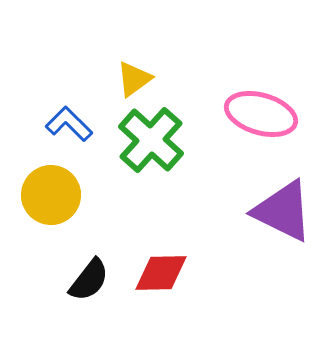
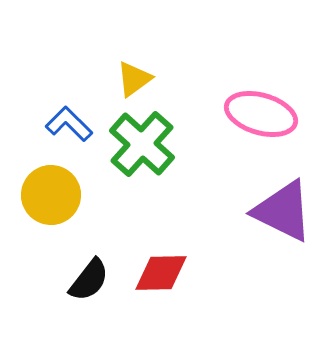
green cross: moved 9 px left, 4 px down
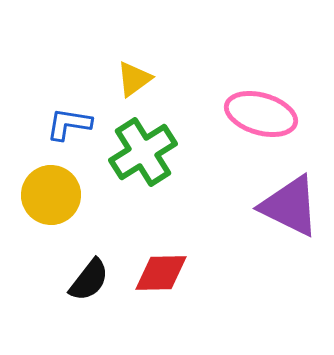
blue L-shape: rotated 36 degrees counterclockwise
green cross: moved 1 px right, 8 px down; rotated 16 degrees clockwise
purple triangle: moved 7 px right, 5 px up
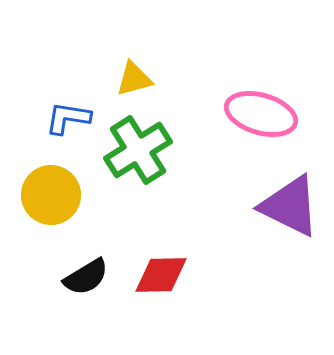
yellow triangle: rotated 21 degrees clockwise
blue L-shape: moved 1 px left, 6 px up
green cross: moved 5 px left, 2 px up
red diamond: moved 2 px down
black semicircle: moved 3 px left, 3 px up; rotated 21 degrees clockwise
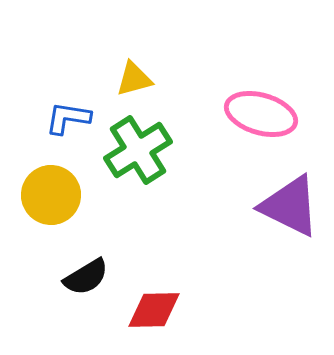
red diamond: moved 7 px left, 35 px down
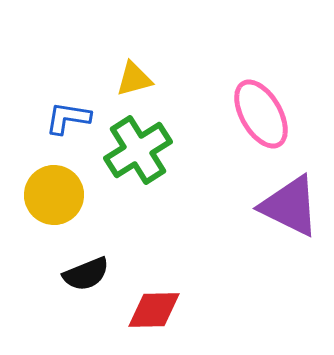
pink ellipse: rotated 44 degrees clockwise
yellow circle: moved 3 px right
black semicircle: moved 3 px up; rotated 9 degrees clockwise
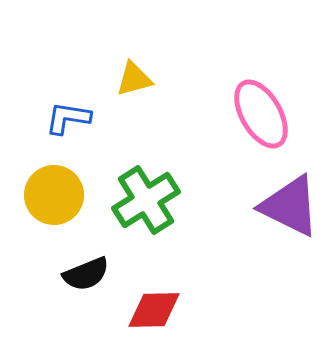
green cross: moved 8 px right, 50 px down
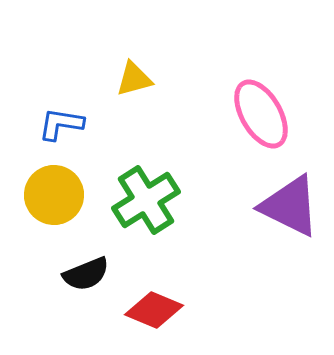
blue L-shape: moved 7 px left, 6 px down
red diamond: rotated 24 degrees clockwise
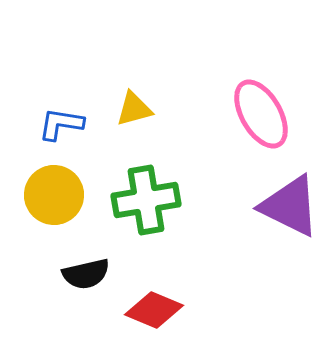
yellow triangle: moved 30 px down
green cross: rotated 22 degrees clockwise
black semicircle: rotated 9 degrees clockwise
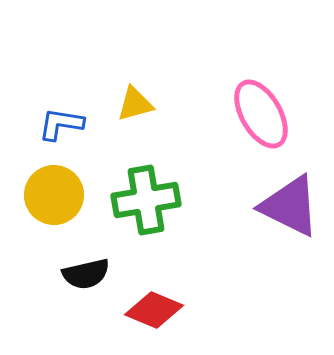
yellow triangle: moved 1 px right, 5 px up
